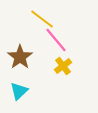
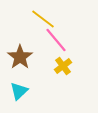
yellow line: moved 1 px right
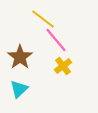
cyan triangle: moved 2 px up
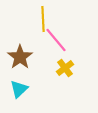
yellow line: rotated 50 degrees clockwise
yellow cross: moved 2 px right, 2 px down
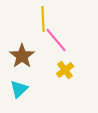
brown star: moved 2 px right, 1 px up
yellow cross: moved 2 px down
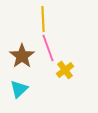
pink line: moved 8 px left, 8 px down; rotated 20 degrees clockwise
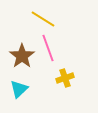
yellow line: rotated 55 degrees counterclockwise
yellow cross: moved 8 px down; rotated 18 degrees clockwise
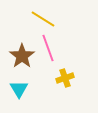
cyan triangle: rotated 18 degrees counterclockwise
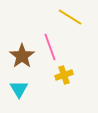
yellow line: moved 27 px right, 2 px up
pink line: moved 2 px right, 1 px up
yellow cross: moved 1 px left, 3 px up
